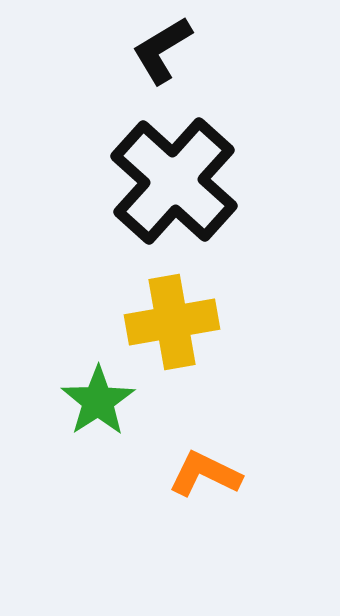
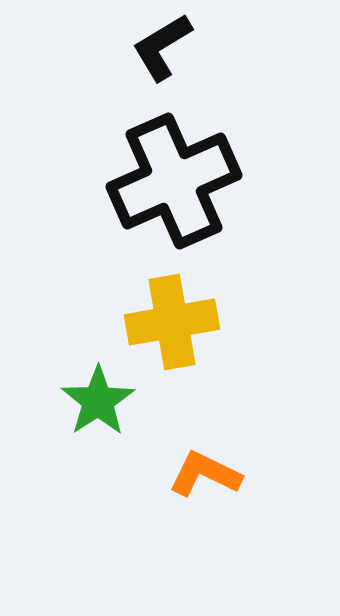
black L-shape: moved 3 px up
black cross: rotated 24 degrees clockwise
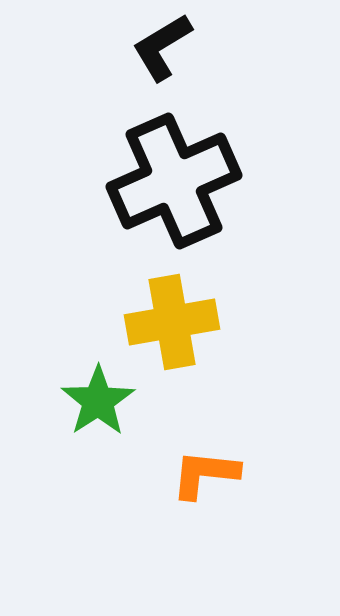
orange L-shape: rotated 20 degrees counterclockwise
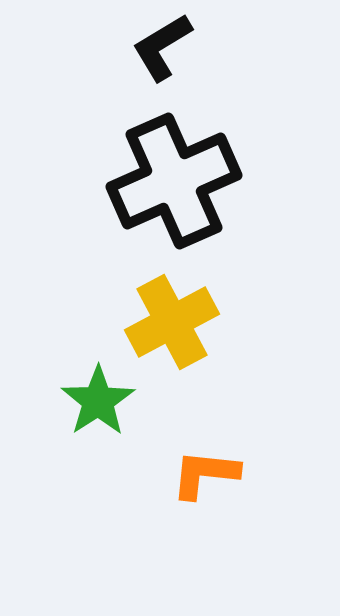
yellow cross: rotated 18 degrees counterclockwise
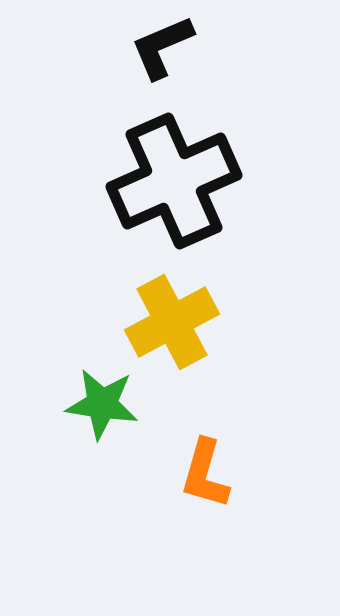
black L-shape: rotated 8 degrees clockwise
green star: moved 4 px right, 3 px down; rotated 30 degrees counterclockwise
orange L-shape: rotated 80 degrees counterclockwise
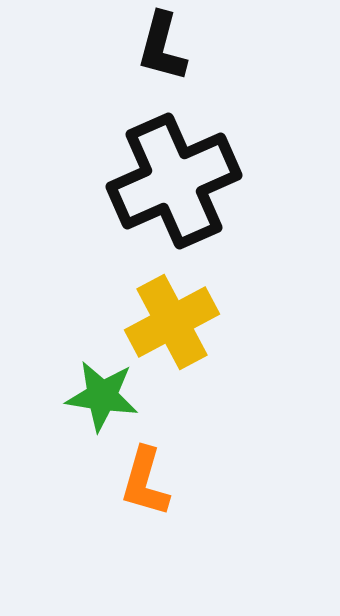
black L-shape: rotated 52 degrees counterclockwise
green star: moved 8 px up
orange L-shape: moved 60 px left, 8 px down
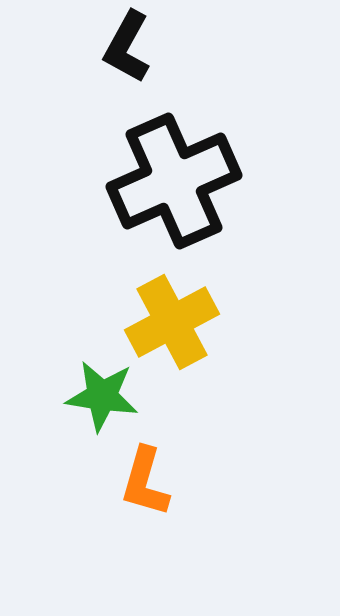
black L-shape: moved 35 px left; rotated 14 degrees clockwise
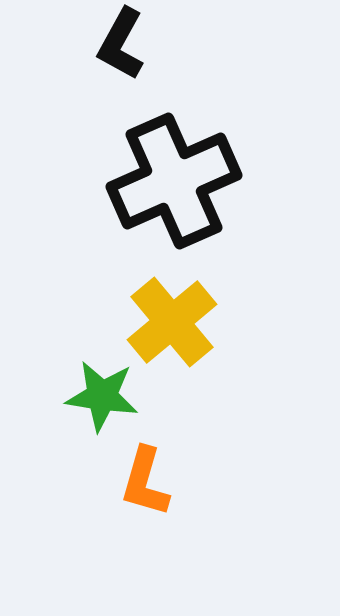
black L-shape: moved 6 px left, 3 px up
yellow cross: rotated 12 degrees counterclockwise
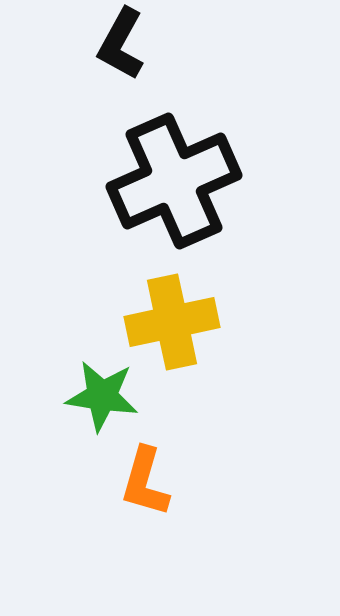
yellow cross: rotated 28 degrees clockwise
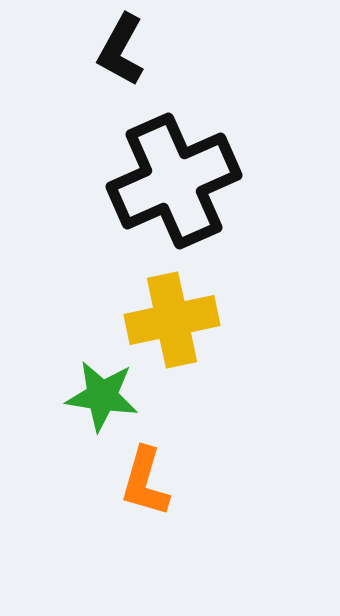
black L-shape: moved 6 px down
yellow cross: moved 2 px up
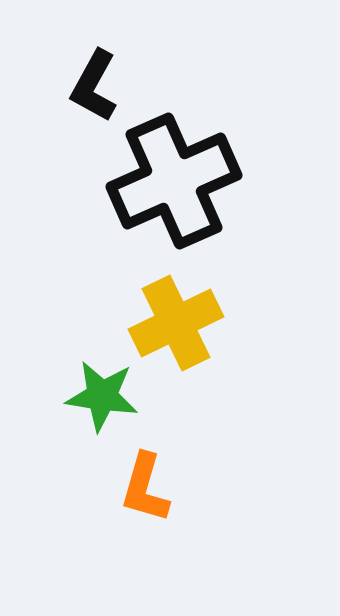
black L-shape: moved 27 px left, 36 px down
yellow cross: moved 4 px right, 3 px down; rotated 14 degrees counterclockwise
orange L-shape: moved 6 px down
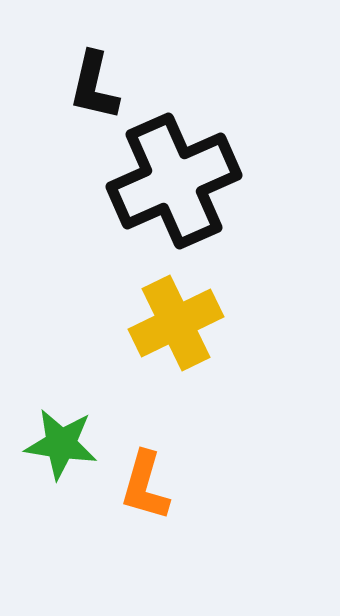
black L-shape: rotated 16 degrees counterclockwise
green star: moved 41 px left, 48 px down
orange L-shape: moved 2 px up
